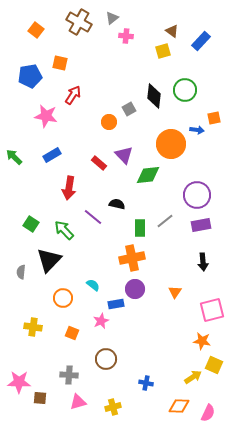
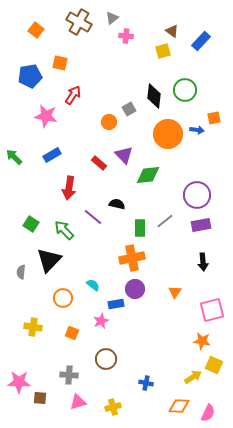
orange circle at (171, 144): moved 3 px left, 10 px up
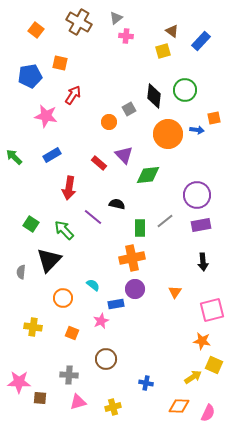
gray triangle at (112, 18): moved 4 px right
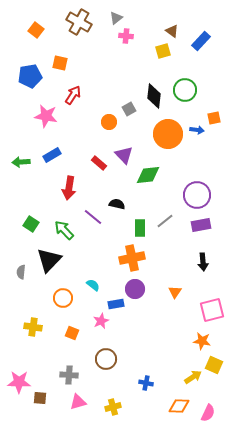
green arrow at (14, 157): moved 7 px right, 5 px down; rotated 48 degrees counterclockwise
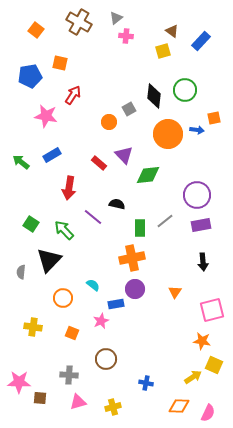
green arrow at (21, 162): rotated 42 degrees clockwise
